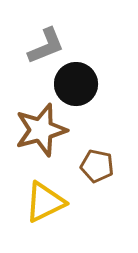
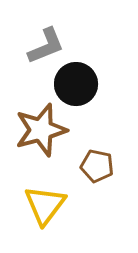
yellow triangle: moved 3 px down; rotated 27 degrees counterclockwise
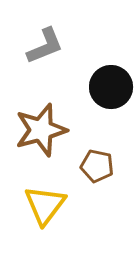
gray L-shape: moved 1 px left
black circle: moved 35 px right, 3 px down
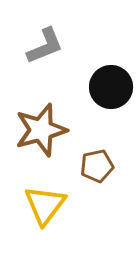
brown pentagon: rotated 24 degrees counterclockwise
